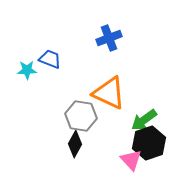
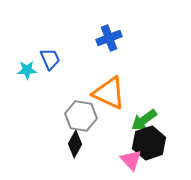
blue trapezoid: rotated 45 degrees clockwise
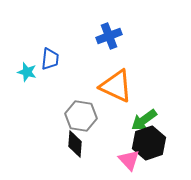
blue cross: moved 2 px up
blue trapezoid: rotated 30 degrees clockwise
cyan star: moved 2 px down; rotated 18 degrees clockwise
orange triangle: moved 7 px right, 7 px up
black diamond: rotated 24 degrees counterclockwise
pink triangle: moved 2 px left
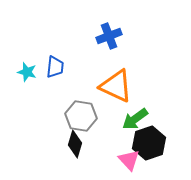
blue trapezoid: moved 5 px right, 8 px down
green arrow: moved 9 px left, 1 px up
black diamond: rotated 12 degrees clockwise
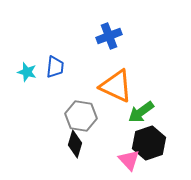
green arrow: moved 6 px right, 7 px up
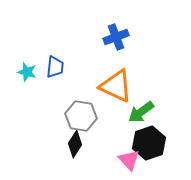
blue cross: moved 7 px right, 1 px down
black diamond: rotated 16 degrees clockwise
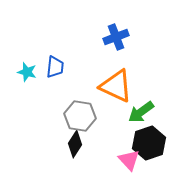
gray hexagon: moved 1 px left
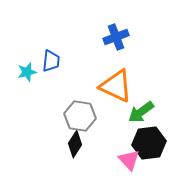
blue trapezoid: moved 4 px left, 6 px up
cyan star: rotated 30 degrees counterclockwise
black hexagon: rotated 12 degrees clockwise
